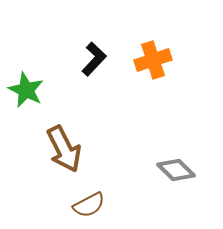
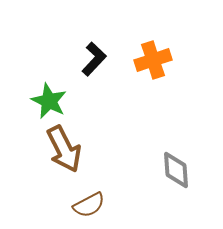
green star: moved 23 px right, 11 px down
gray diamond: rotated 42 degrees clockwise
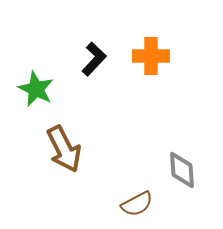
orange cross: moved 2 px left, 4 px up; rotated 18 degrees clockwise
green star: moved 13 px left, 12 px up
gray diamond: moved 6 px right
brown semicircle: moved 48 px right, 1 px up
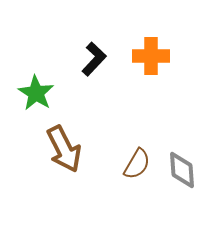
green star: moved 4 px down; rotated 6 degrees clockwise
brown semicircle: moved 40 px up; rotated 32 degrees counterclockwise
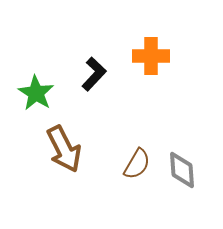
black L-shape: moved 15 px down
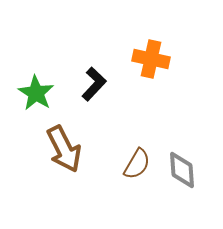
orange cross: moved 3 px down; rotated 12 degrees clockwise
black L-shape: moved 10 px down
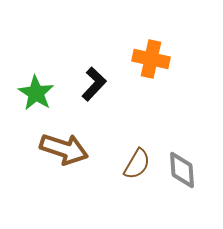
brown arrow: rotated 45 degrees counterclockwise
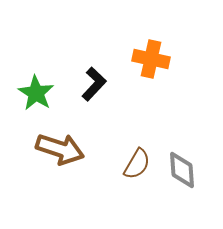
brown arrow: moved 4 px left
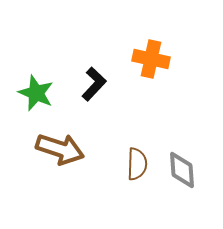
green star: rotated 9 degrees counterclockwise
brown semicircle: rotated 28 degrees counterclockwise
